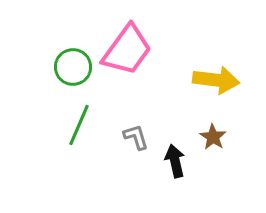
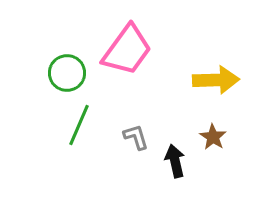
green circle: moved 6 px left, 6 px down
yellow arrow: rotated 9 degrees counterclockwise
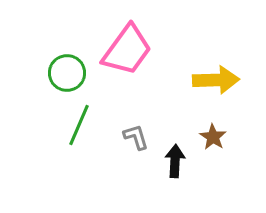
black arrow: rotated 16 degrees clockwise
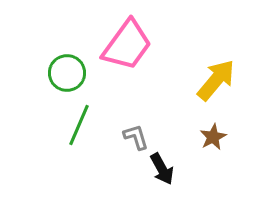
pink trapezoid: moved 5 px up
yellow arrow: rotated 48 degrees counterclockwise
brown star: rotated 12 degrees clockwise
black arrow: moved 13 px left, 8 px down; rotated 148 degrees clockwise
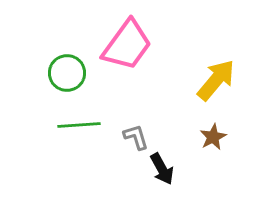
green line: rotated 63 degrees clockwise
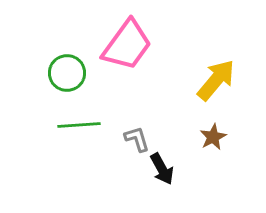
gray L-shape: moved 1 px right, 2 px down
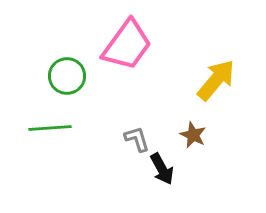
green circle: moved 3 px down
green line: moved 29 px left, 3 px down
brown star: moved 20 px left, 2 px up; rotated 20 degrees counterclockwise
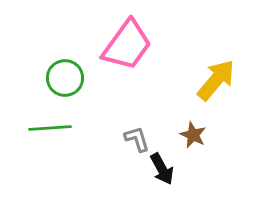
green circle: moved 2 px left, 2 px down
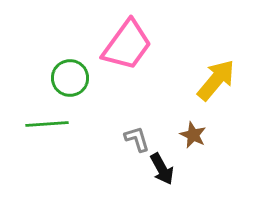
green circle: moved 5 px right
green line: moved 3 px left, 4 px up
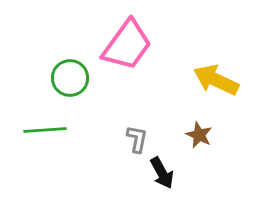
yellow arrow: rotated 105 degrees counterclockwise
green line: moved 2 px left, 6 px down
brown star: moved 6 px right
gray L-shape: rotated 28 degrees clockwise
black arrow: moved 4 px down
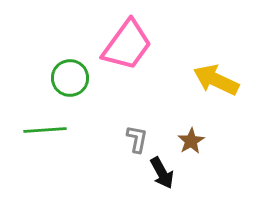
brown star: moved 8 px left, 6 px down; rotated 16 degrees clockwise
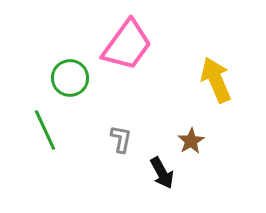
yellow arrow: rotated 42 degrees clockwise
green line: rotated 69 degrees clockwise
gray L-shape: moved 16 px left
